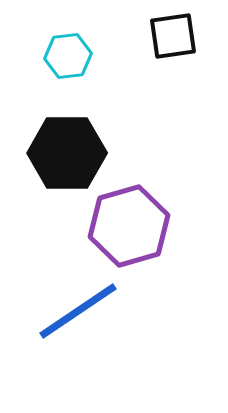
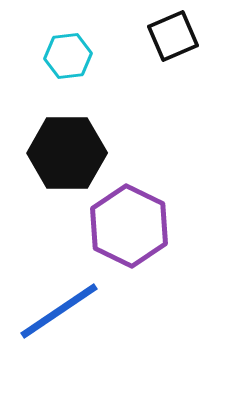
black square: rotated 15 degrees counterclockwise
purple hexagon: rotated 18 degrees counterclockwise
blue line: moved 19 px left
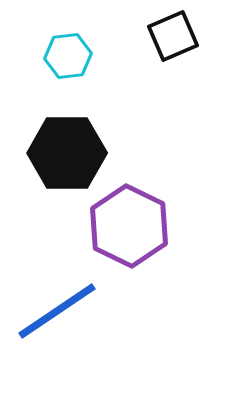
blue line: moved 2 px left
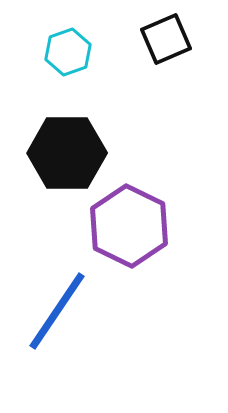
black square: moved 7 px left, 3 px down
cyan hexagon: moved 4 px up; rotated 12 degrees counterclockwise
blue line: rotated 22 degrees counterclockwise
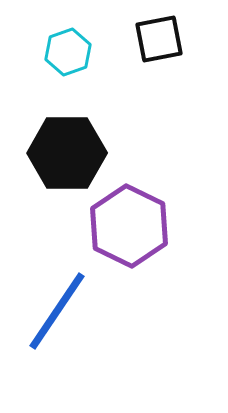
black square: moved 7 px left; rotated 12 degrees clockwise
